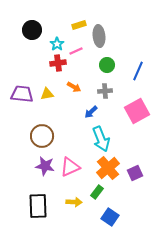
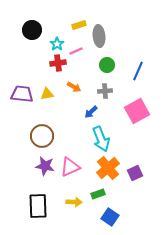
green rectangle: moved 1 px right, 2 px down; rotated 32 degrees clockwise
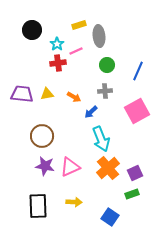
orange arrow: moved 10 px down
green rectangle: moved 34 px right
